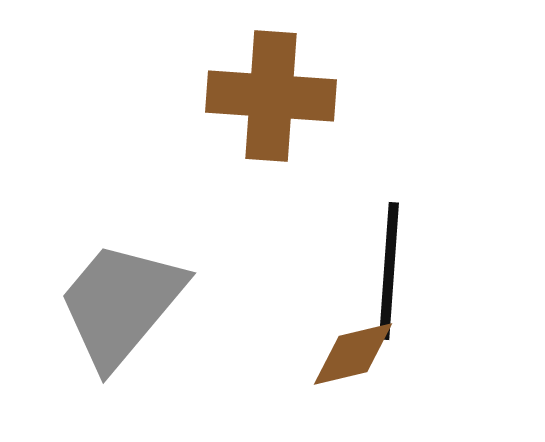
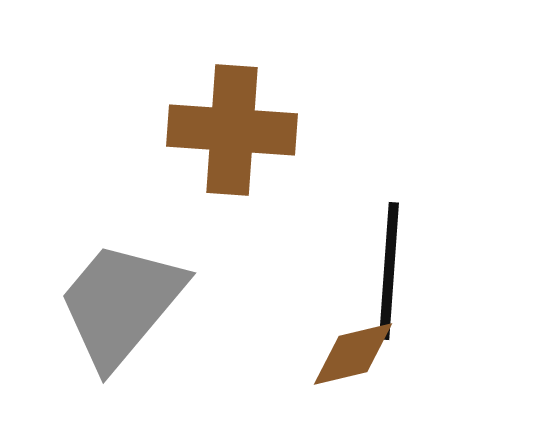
brown cross: moved 39 px left, 34 px down
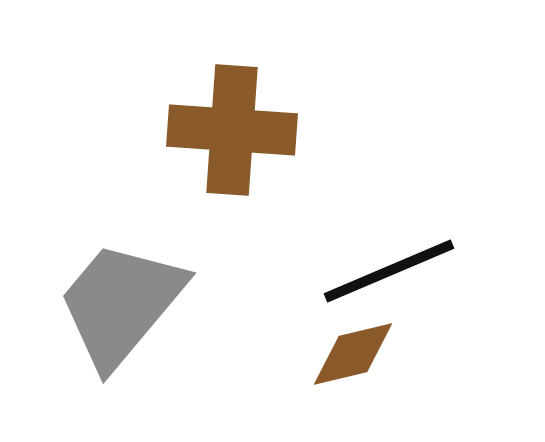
black line: rotated 63 degrees clockwise
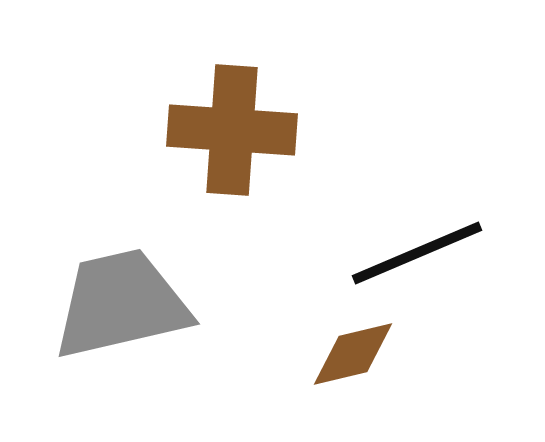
black line: moved 28 px right, 18 px up
gray trapezoid: rotated 37 degrees clockwise
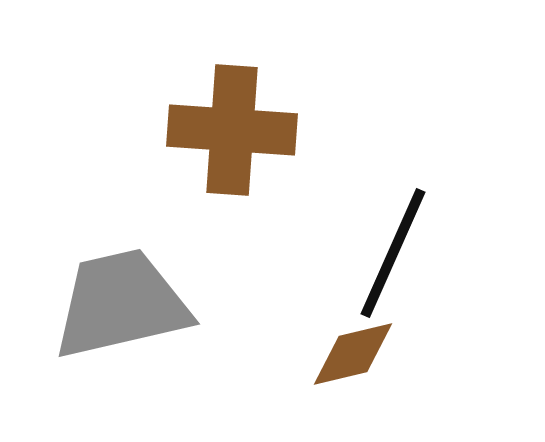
black line: moved 24 px left; rotated 43 degrees counterclockwise
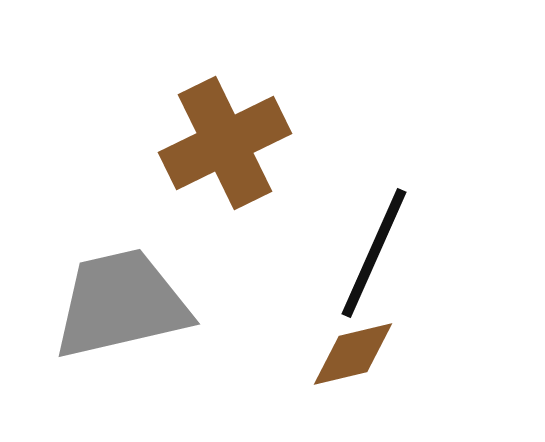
brown cross: moved 7 px left, 13 px down; rotated 30 degrees counterclockwise
black line: moved 19 px left
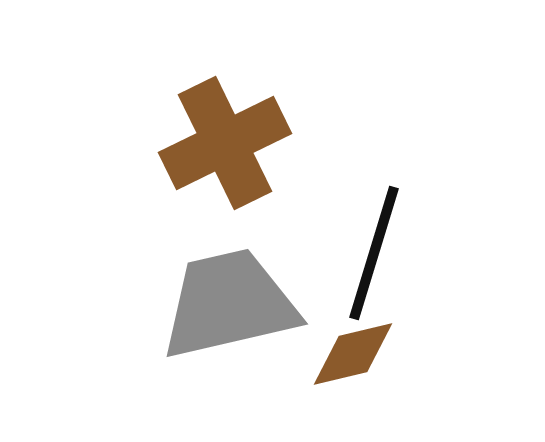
black line: rotated 7 degrees counterclockwise
gray trapezoid: moved 108 px right
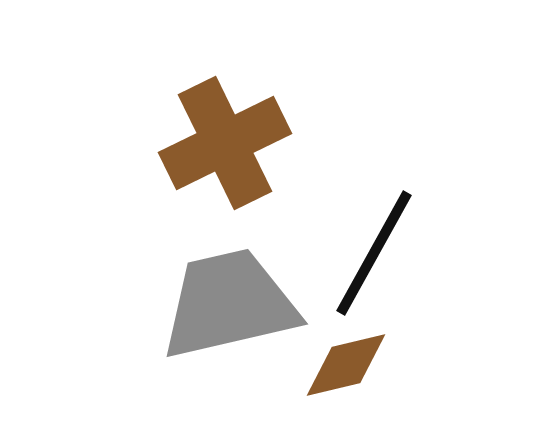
black line: rotated 12 degrees clockwise
brown diamond: moved 7 px left, 11 px down
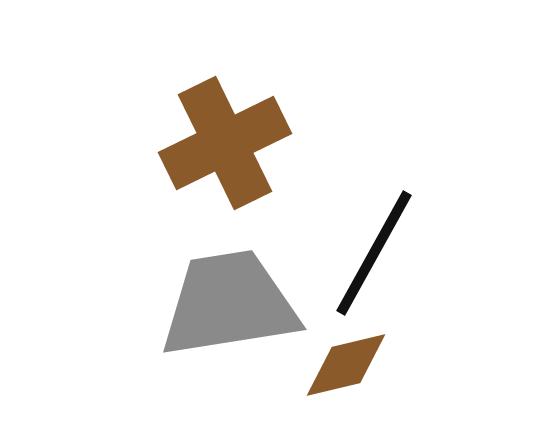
gray trapezoid: rotated 4 degrees clockwise
